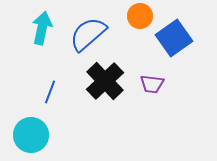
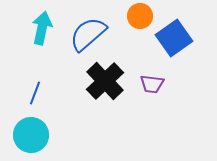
blue line: moved 15 px left, 1 px down
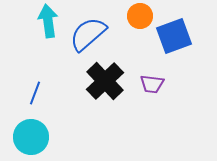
cyan arrow: moved 6 px right, 7 px up; rotated 20 degrees counterclockwise
blue square: moved 2 px up; rotated 15 degrees clockwise
cyan circle: moved 2 px down
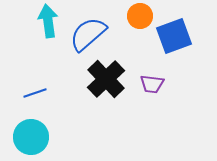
black cross: moved 1 px right, 2 px up
blue line: rotated 50 degrees clockwise
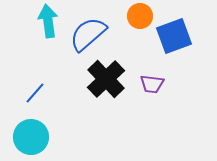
blue line: rotated 30 degrees counterclockwise
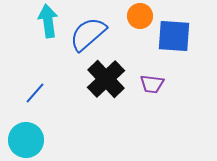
blue square: rotated 24 degrees clockwise
cyan circle: moved 5 px left, 3 px down
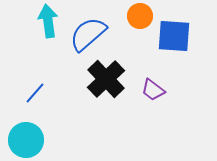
purple trapezoid: moved 1 px right, 6 px down; rotated 30 degrees clockwise
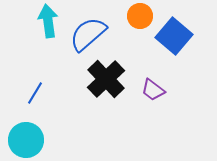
blue square: rotated 36 degrees clockwise
blue line: rotated 10 degrees counterclockwise
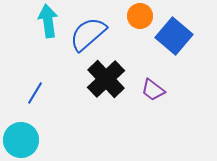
cyan circle: moved 5 px left
